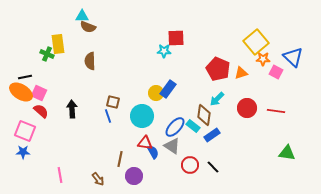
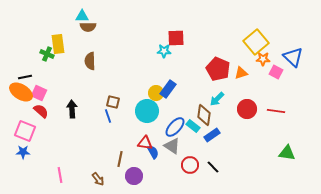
brown semicircle at (88, 27): rotated 21 degrees counterclockwise
red circle at (247, 108): moved 1 px down
cyan circle at (142, 116): moved 5 px right, 5 px up
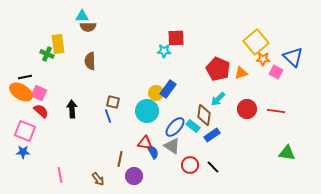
cyan arrow at (217, 99): moved 1 px right
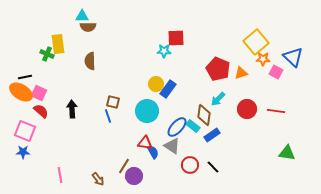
yellow circle at (156, 93): moved 9 px up
blue ellipse at (175, 127): moved 2 px right
brown line at (120, 159): moved 4 px right, 7 px down; rotated 21 degrees clockwise
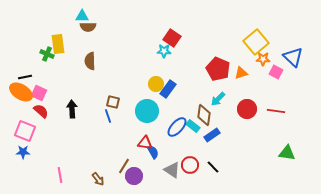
red square at (176, 38): moved 4 px left; rotated 36 degrees clockwise
gray triangle at (172, 146): moved 24 px down
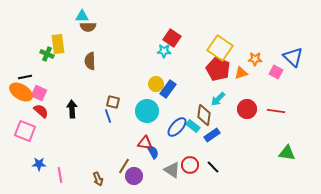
yellow square at (256, 42): moved 36 px left, 6 px down; rotated 15 degrees counterclockwise
orange star at (263, 59): moved 8 px left
blue star at (23, 152): moved 16 px right, 12 px down
brown arrow at (98, 179): rotated 16 degrees clockwise
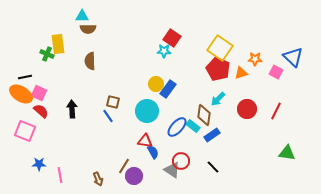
brown semicircle at (88, 27): moved 2 px down
orange ellipse at (21, 92): moved 2 px down
red line at (276, 111): rotated 72 degrees counterclockwise
blue line at (108, 116): rotated 16 degrees counterclockwise
red triangle at (145, 143): moved 2 px up
red circle at (190, 165): moved 9 px left, 4 px up
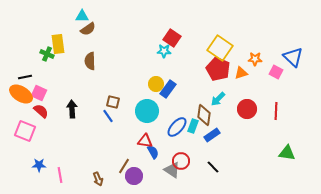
brown semicircle at (88, 29): rotated 35 degrees counterclockwise
red line at (276, 111): rotated 24 degrees counterclockwise
cyan rectangle at (193, 126): rotated 72 degrees clockwise
blue star at (39, 164): moved 1 px down
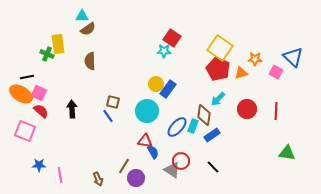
black line at (25, 77): moved 2 px right
purple circle at (134, 176): moved 2 px right, 2 px down
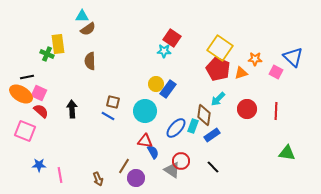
cyan circle at (147, 111): moved 2 px left
blue line at (108, 116): rotated 24 degrees counterclockwise
blue ellipse at (177, 127): moved 1 px left, 1 px down
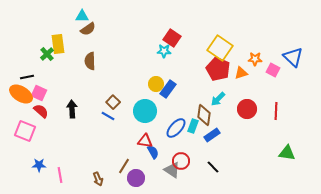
green cross at (47, 54): rotated 24 degrees clockwise
pink square at (276, 72): moved 3 px left, 2 px up
brown square at (113, 102): rotated 32 degrees clockwise
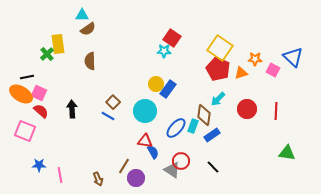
cyan triangle at (82, 16): moved 1 px up
